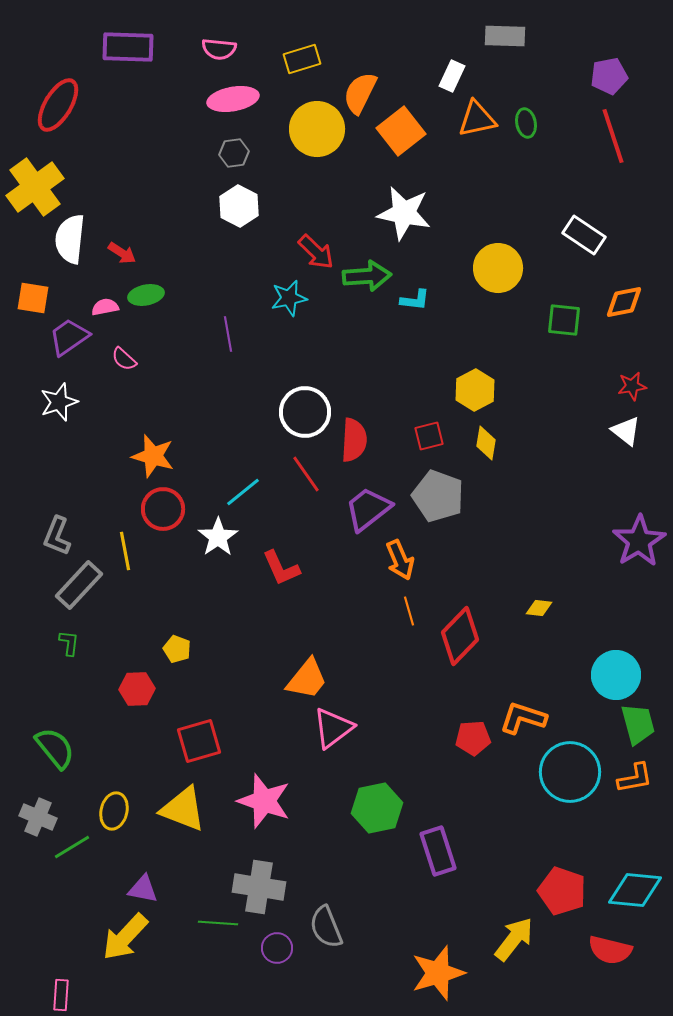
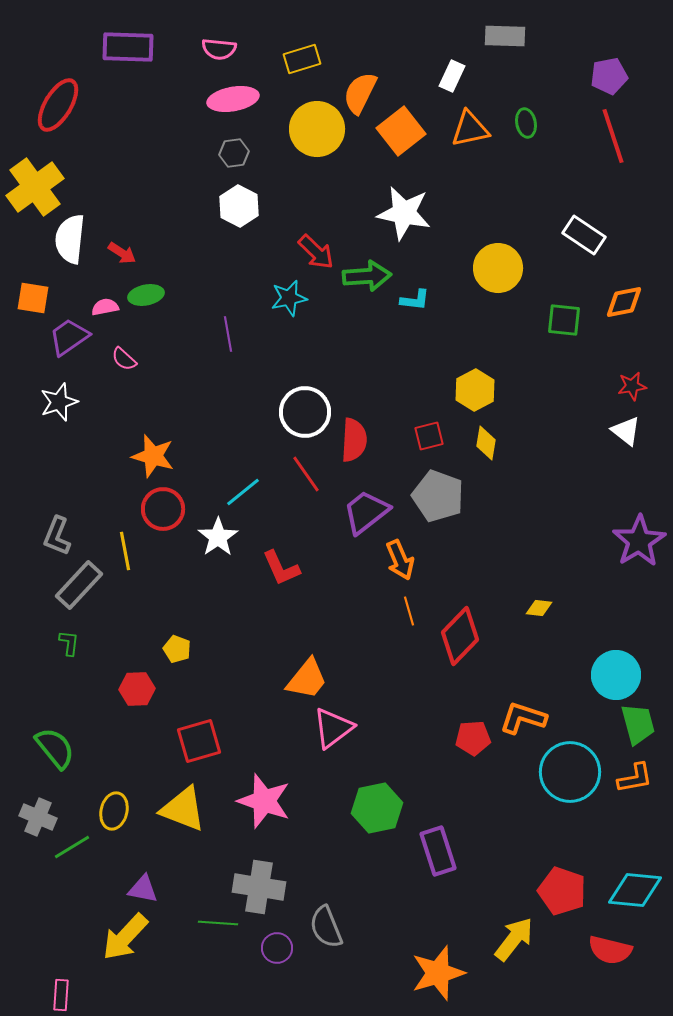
orange triangle at (477, 119): moved 7 px left, 10 px down
purple trapezoid at (368, 509): moved 2 px left, 3 px down
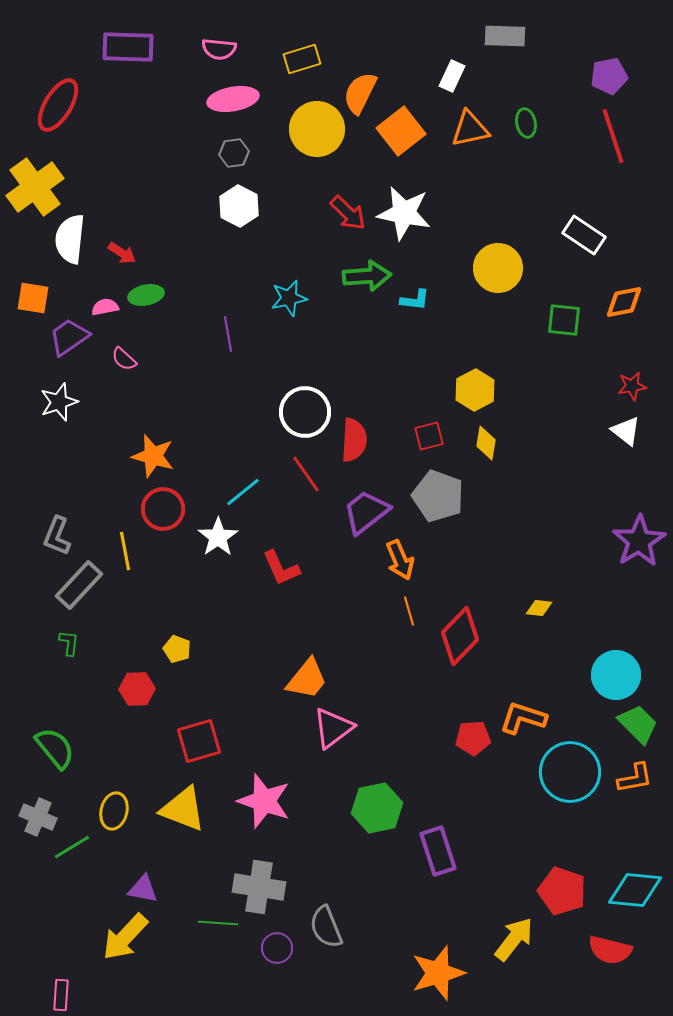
red arrow at (316, 252): moved 32 px right, 39 px up
green trapezoid at (638, 724): rotated 30 degrees counterclockwise
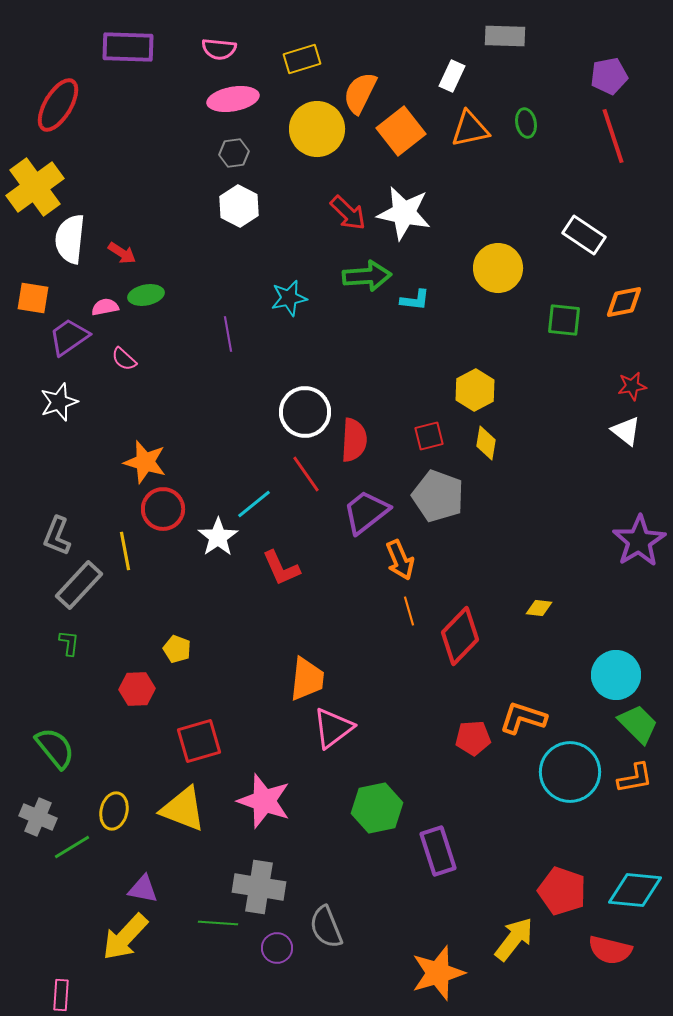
orange star at (153, 456): moved 8 px left, 6 px down
cyan line at (243, 492): moved 11 px right, 12 px down
orange trapezoid at (307, 679): rotated 33 degrees counterclockwise
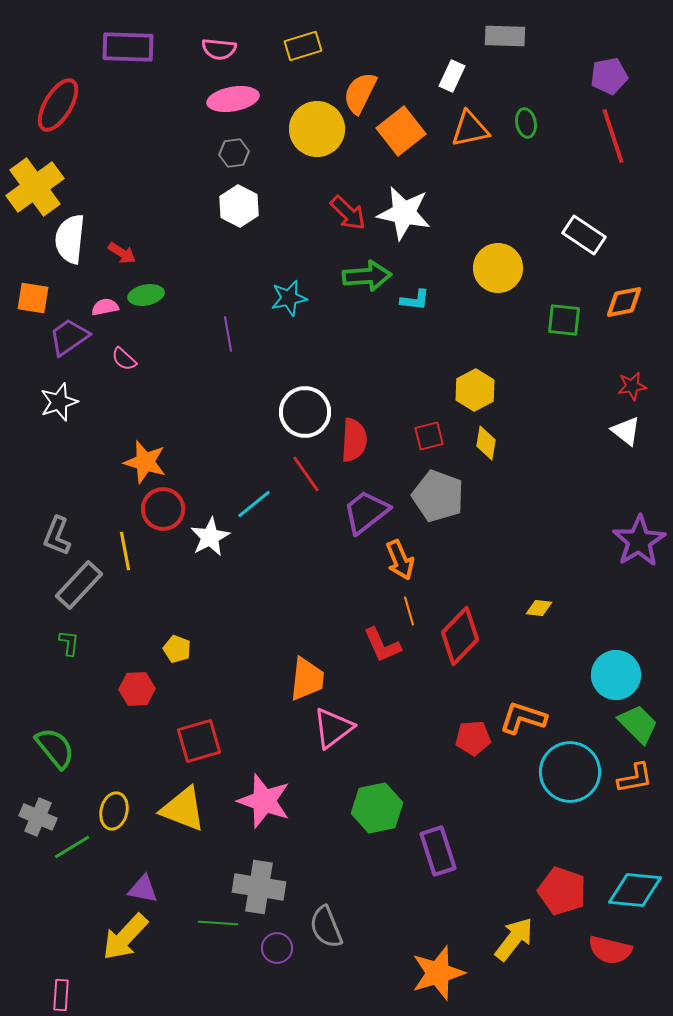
yellow rectangle at (302, 59): moved 1 px right, 13 px up
white star at (218, 537): moved 8 px left; rotated 6 degrees clockwise
red L-shape at (281, 568): moved 101 px right, 77 px down
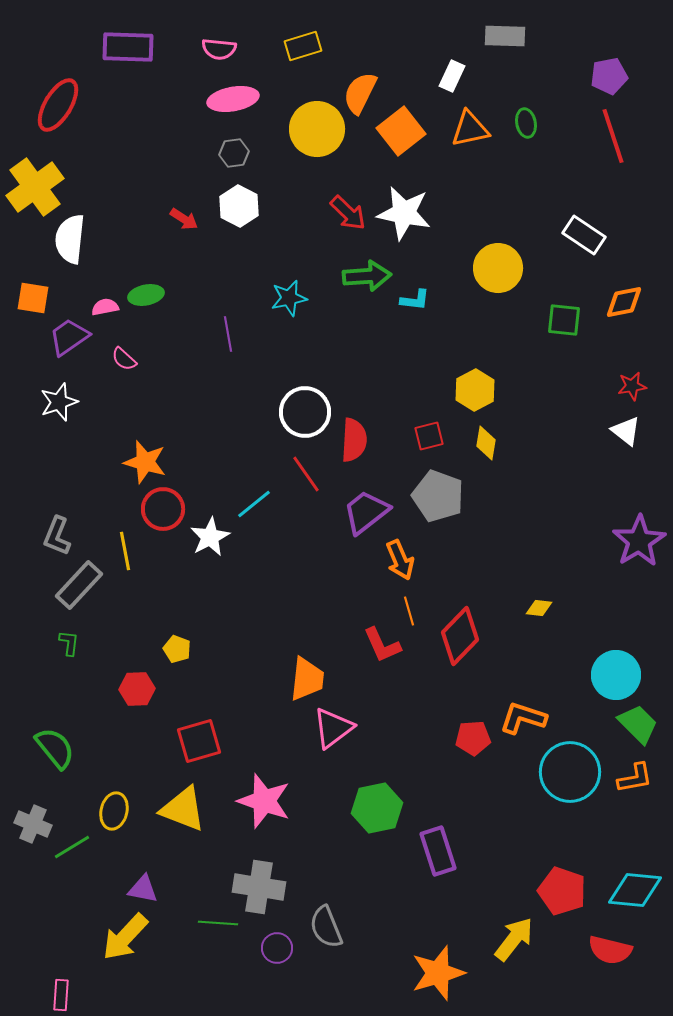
red arrow at (122, 253): moved 62 px right, 34 px up
gray cross at (38, 817): moved 5 px left, 7 px down
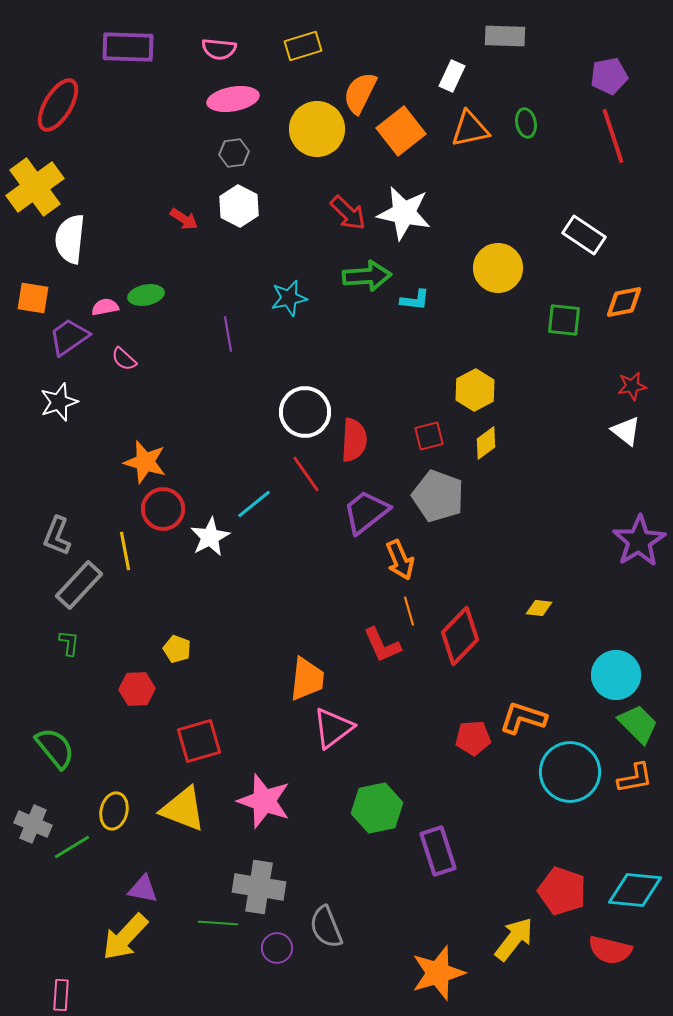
yellow diamond at (486, 443): rotated 44 degrees clockwise
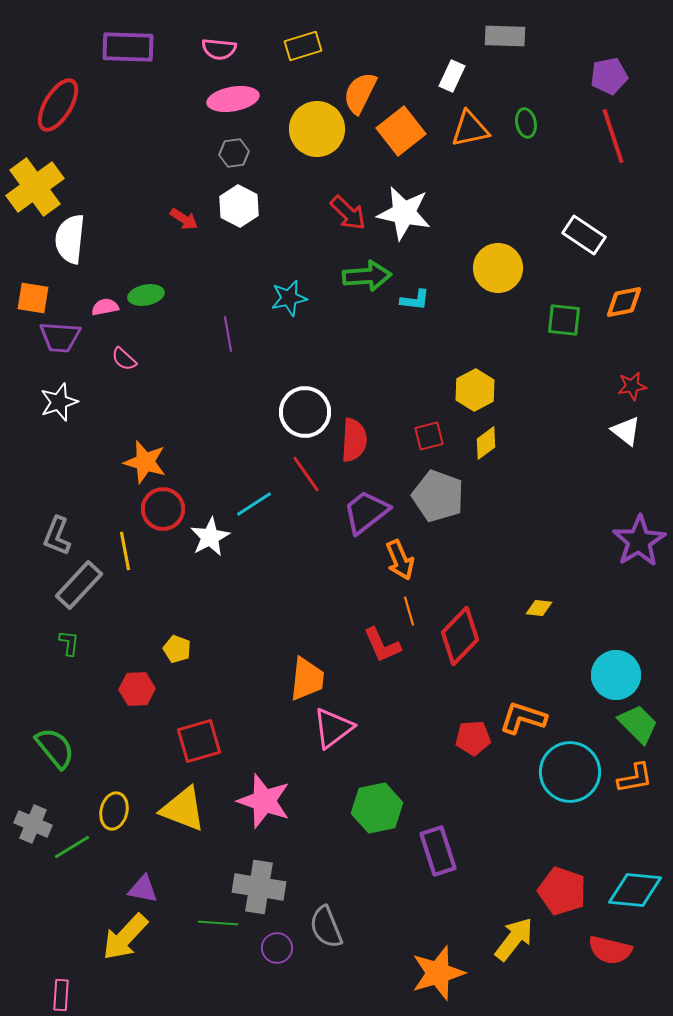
purple trapezoid at (69, 337): moved 9 px left; rotated 141 degrees counterclockwise
cyan line at (254, 504): rotated 6 degrees clockwise
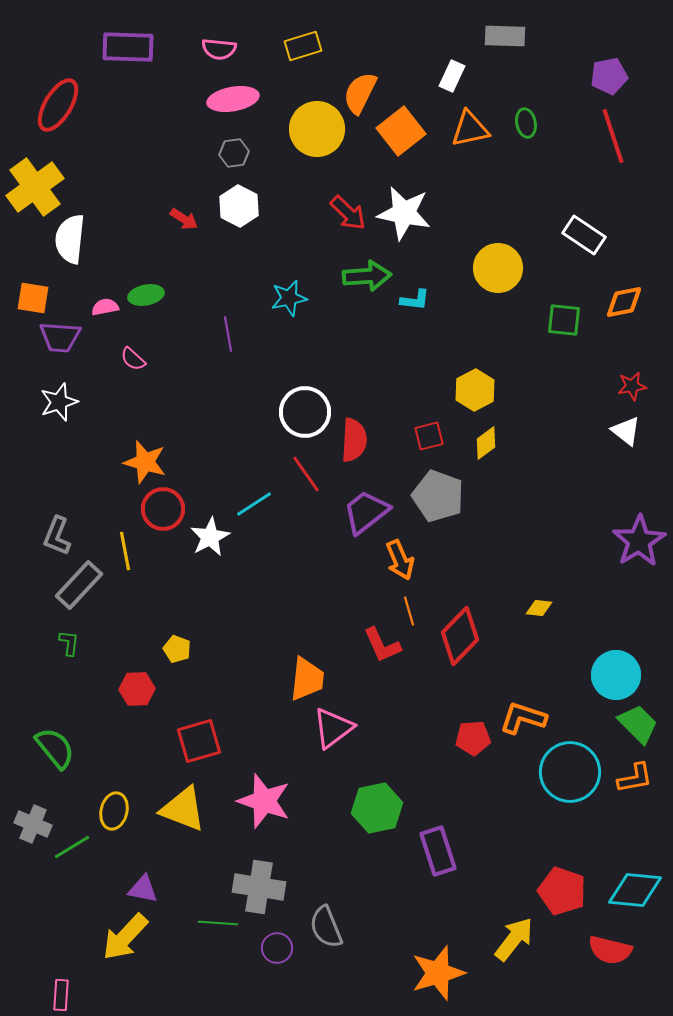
pink semicircle at (124, 359): moved 9 px right
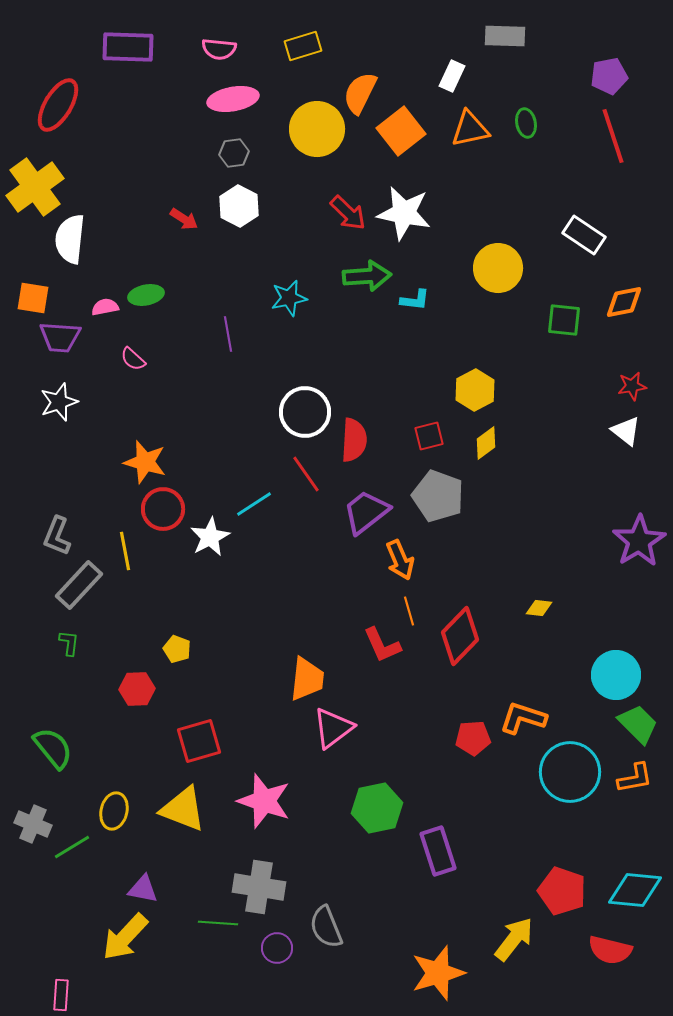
green semicircle at (55, 748): moved 2 px left
